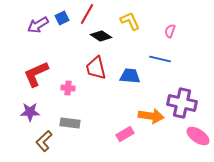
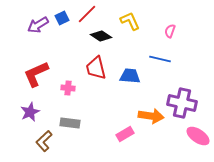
red line: rotated 15 degrees clockwise
purple star: rotated 24 degrees counterclockwise
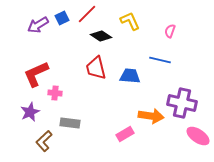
blue line: moved 1 px down
pink cross: moved 13 px left, 5 px down
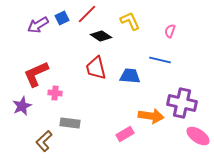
purple star: moved 8 px left, 6 px up
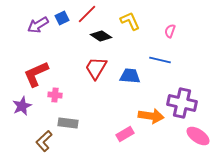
red trapezoid: rotated 45 degrees clockwise
pink cross: moved 2 px down
gray rectangle: moved 2 px left
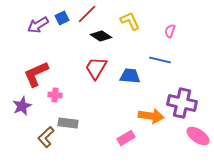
pink rectangle: moved 1 px right, 4 px down
brown L-shape: moved 2 px right, 4 px up
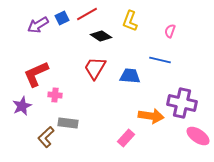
red line: rotated 15 degrees clockwise
yellow L-shape: rotated 135 degrees counterclockwise
red trapezoid: moved 1 px left
pink rectangle: rotated 18 degrees counterclockwise
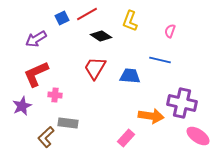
purple arrow: moved 2 px left, 14 px down
